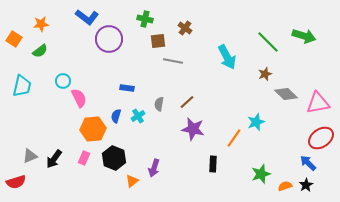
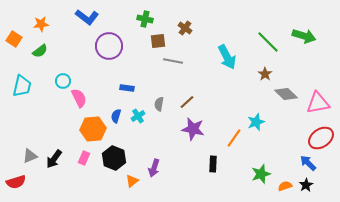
purple circle: moved 7 px down
brown star: rotated 16 degrees counterclockwise
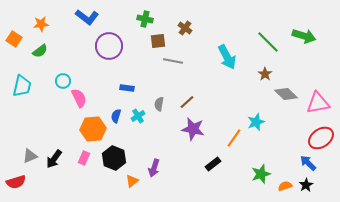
black rectangle: rotated 49 degrees clockwise
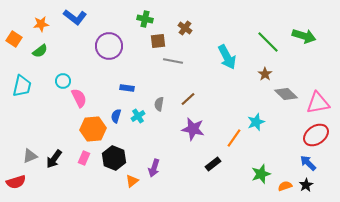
blue L-shape: moved 12 px left
brown line: moved 1 px right, 3 px up
red ellipse: moved 5 px left, 3 px up
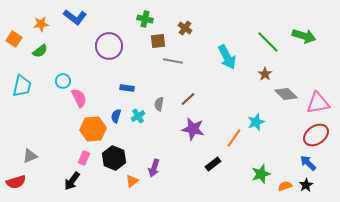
black arrow: moved 18 px right, 22 px down
